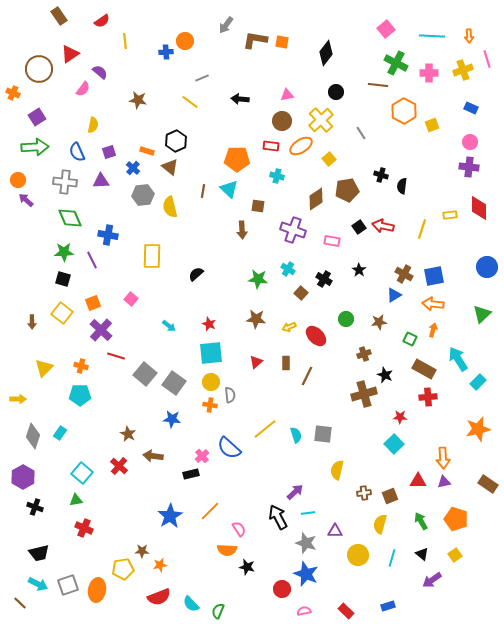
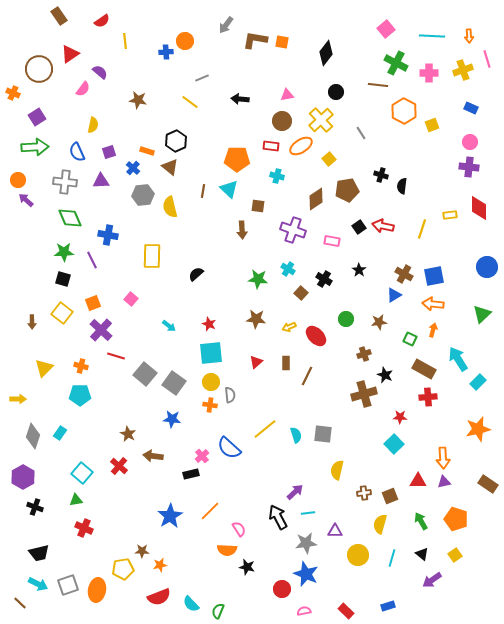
gray star at (306, 543): rotated 25 degrees counterclockwise
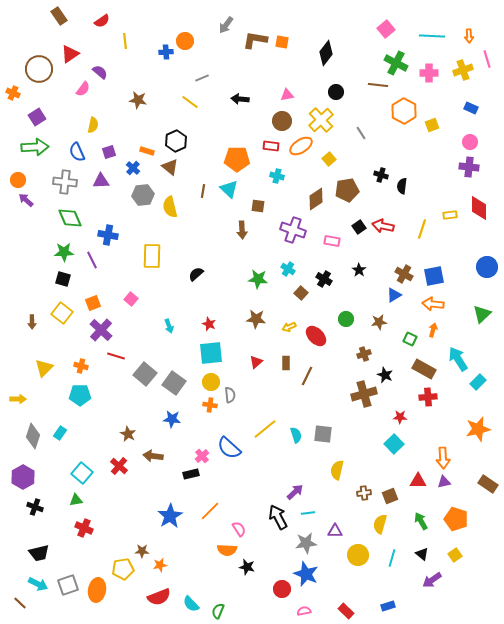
cyan arrow at (169, 326): rotated 32 degrees clockwise
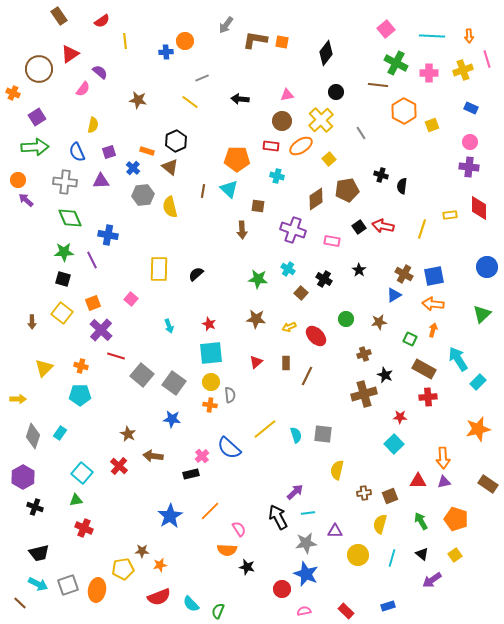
yellow rectangle at (152, 256): moved 7 px right, 13 px down
gray square at (145, 374): moved 3 px left, 1 px down
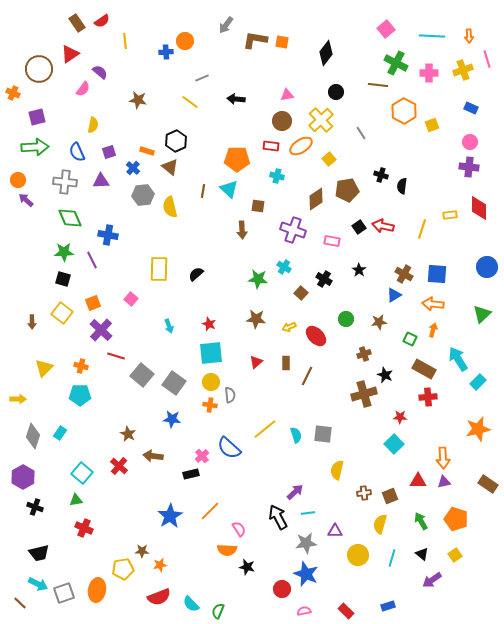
brown rectangle at (59, 16): moved 18 px right, 7 px down
black arrow at (240, 99): moved 4 px left
purple square at (37, 117): rotated 18 degrees clockwise
cyan cross at (288, 269): moved 4 px left, 2 px up
blue square at (434, 276): moved 3 px right, 2 px up; rotated 15 degrees clockwise
gray square at (68, 585): moved 4 px left, 8 px down
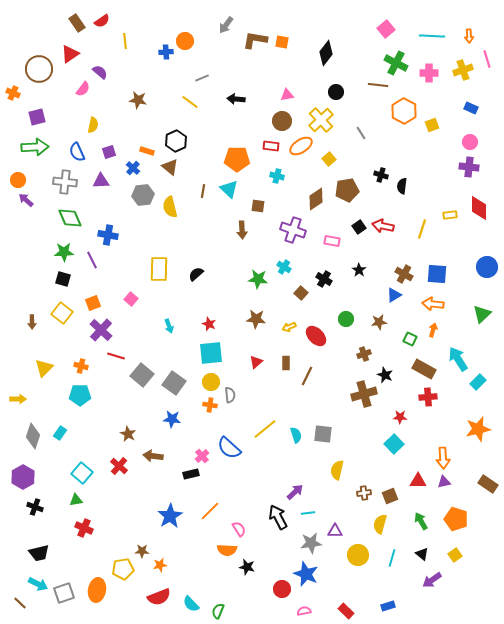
gray star at (306, 543): moved 5 px right
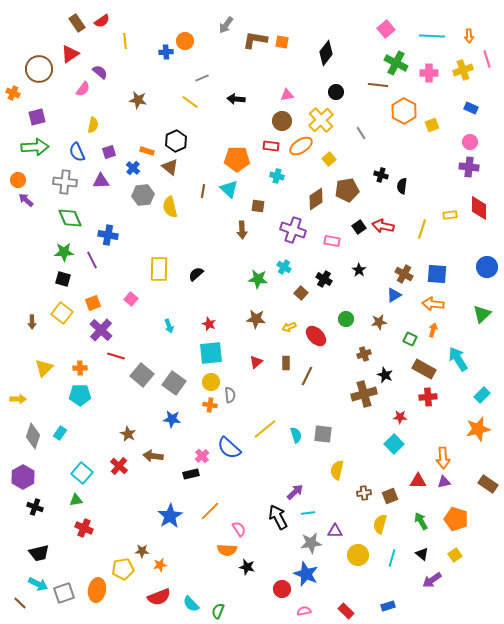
orange cross at (81, 366): moved 1 px left, 2 px down; rotated 16 degrees counterclockwise
cyan rectangle at (478, 382): moved 4 px right, 13 px down
